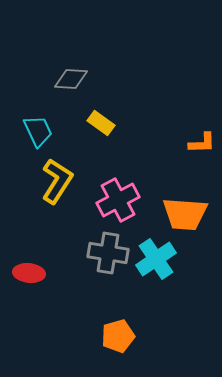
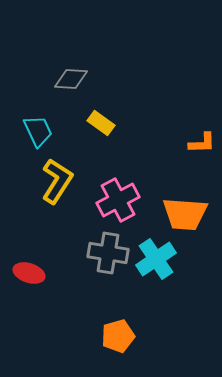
red ellipse: rotated 12 degrees clockwise
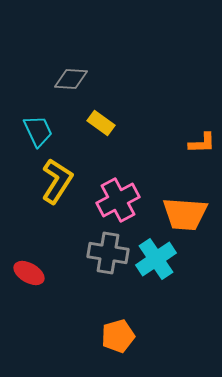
red ellipse: rotated 12 degrees clockwise
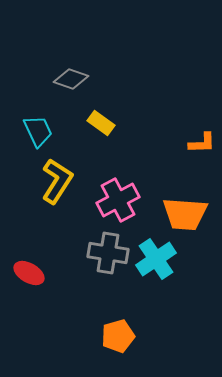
gray diamond: rotated 16 degrees clockwise
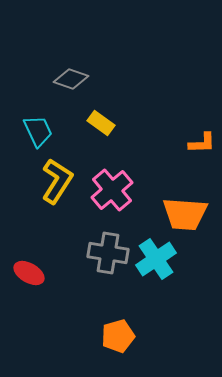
pink cross: moved 6 px left, 10 px up; rotated 12 degrees counterclockwise
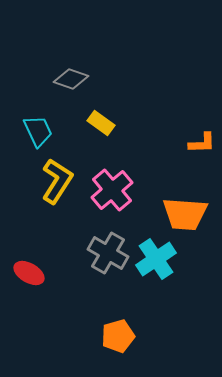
gray cross: rotated 21 degrees clockwise
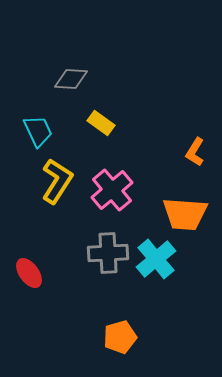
gray diamond: rotated 16 degrees counterclockwise
orange L-shape: moved 7 px left, 9 px down; rotated 124 degrees clockwise
gray cross: rotated 33 degrees counterclockwise
cyan cross: rotated 6 degrees counterclockwise
red ellipse: rotated 24 degrees clockwise
orange pentagon: moved 2 px right, 1 px down
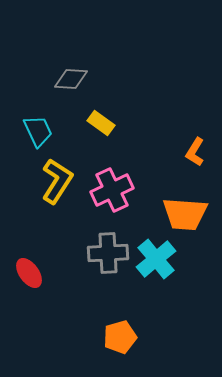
pink cross: rotated 15 degrees clockwise
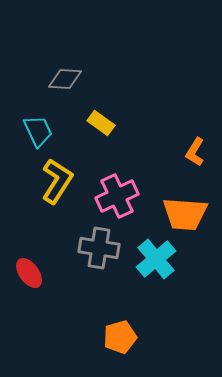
gray diamond: moved 6 px left
pink cross: moved 5 px right, 6 px down
gray cross: moved 9 px left, 5 px up; rotated 12 degrees clockwise
